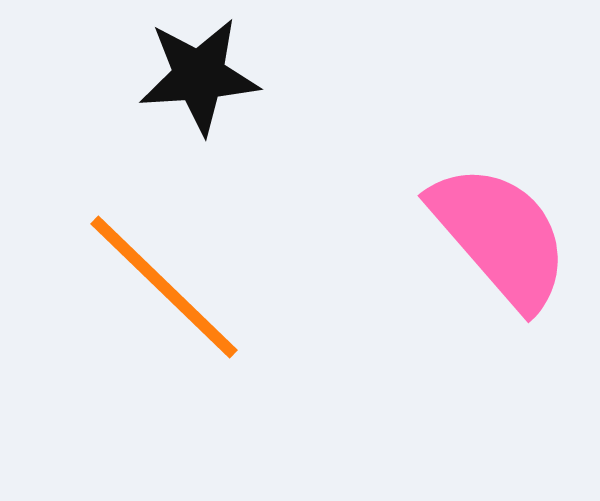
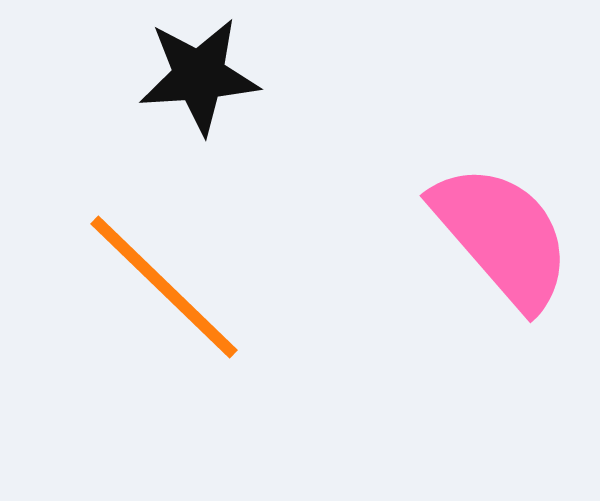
pink semicircle: moved 2 px right
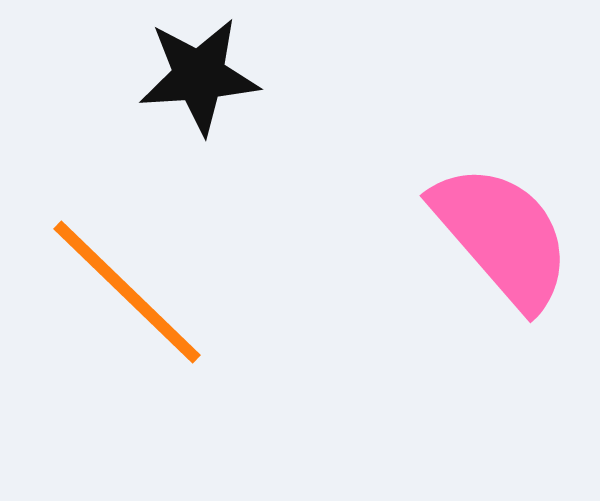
orange line: moved 37 px left, 5 px down
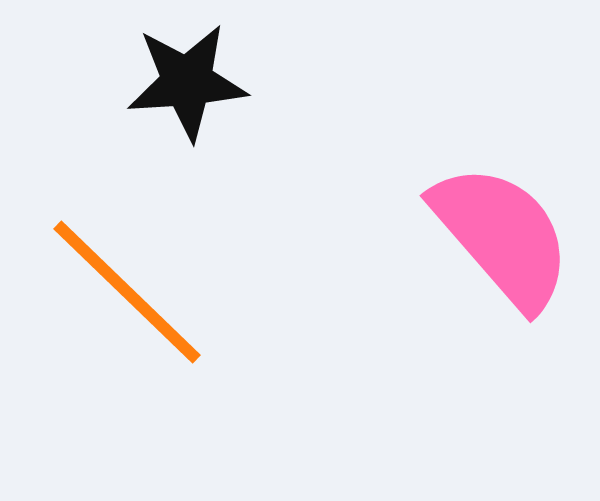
black star: moved 12 px left, 6 px down
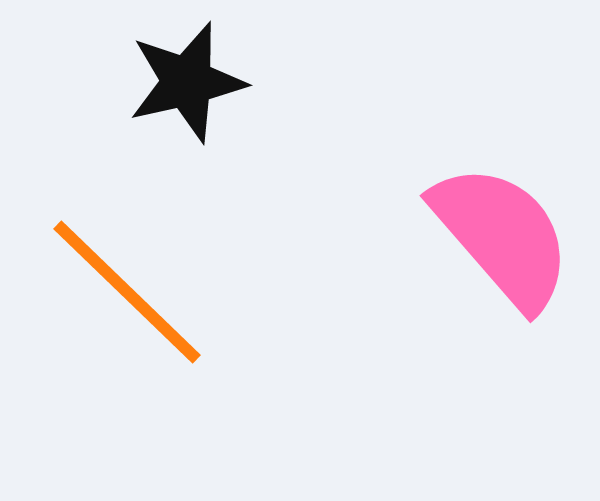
black star: rotated 9 degrees counterclockwise
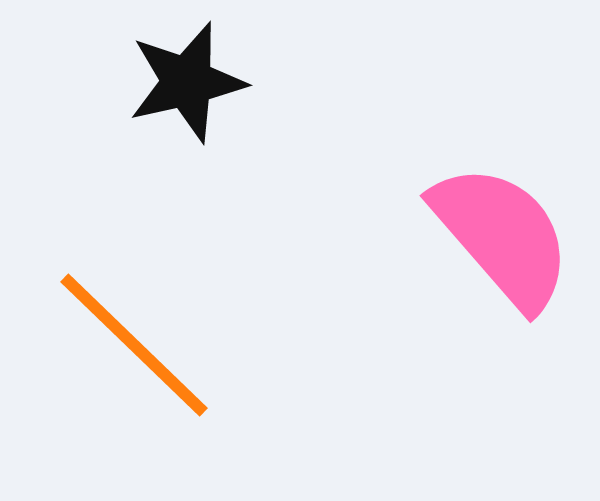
orange line: moved 7 px right, 53 px down
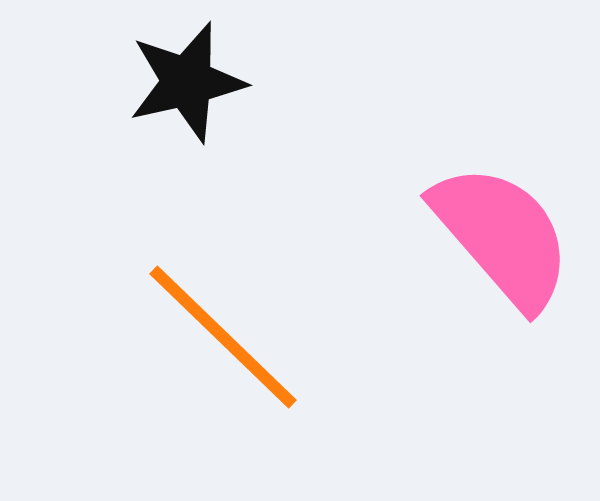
orange line: moved 89 px right, 8 px up
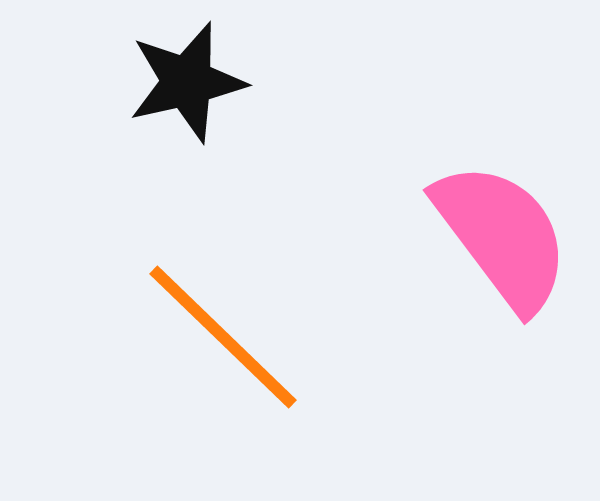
pink semicircle: rotated 4 degrees clockwise
